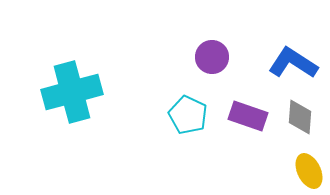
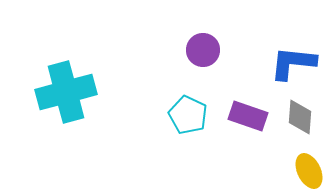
purple circle: moved 9 px left, 7 px up
blue L-shape: rotated 27 degrees counterclockwise
cyan cross: moved 6 px left
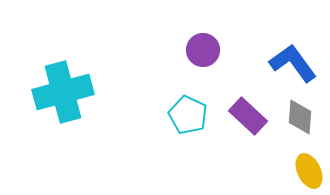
blue L-shape: rotated 48 degrees clockwise
cyan cross: moved 3 px left
purple rectangle: rotated 24 degrees clockwise
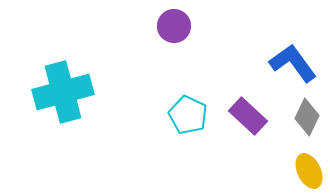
purple circle: moved 29 px left, 24 px up
gray diamond: moved 7 px right; rotated 21 degrees clockwise
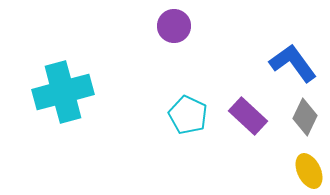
gray diamond: moved 2 px left
